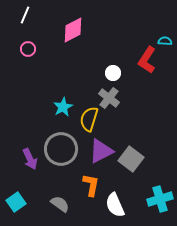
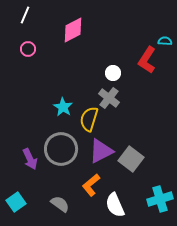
cyan star: rotated 12 degrees counterclockwise
orange L-shape: rotated 140 degrees counterclockwise
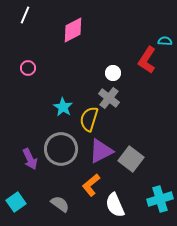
pink circle: moved 19 px down
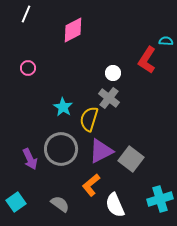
white line: moved 1 px right, 1 px up
cyan semicircle: moved 1 px right
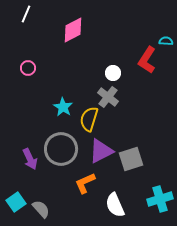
gray cross: moved 1 px left, 1 px up
gray square: rotated 35 degrees clockwise
orange L-shape: moved 6 px left, 2 px up; rotated 15 degrees clockwise
gray semicircle: moved 19 px left, 5 px down; rotated 12 degrees clockwise
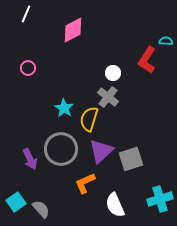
cyan star: moved 1 px right, 1 px down
purple triangle: rotated 16 degrees counterclockwise
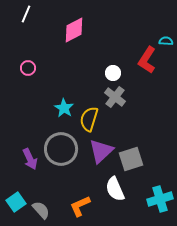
pink diamond: moved 1 px right
gray cross: moved 7 px right
orange L-shape: moved 5 px left, 23 px down
white semicircle: moved 16 px up
gray semicircle: moved 1 px down
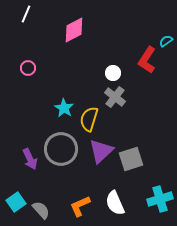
cyan semicircle: rotated 40 degrees counterclockwise
white semicircle: moved 14 px down
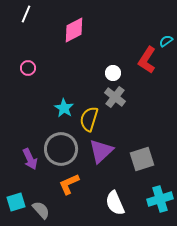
gray square: moved 11 px right
cyan square: rotated 18 degrees clockwise
orange L-shape: moved 11 px left, 22 px up
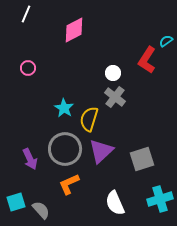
gray circle: moved 4 px right
